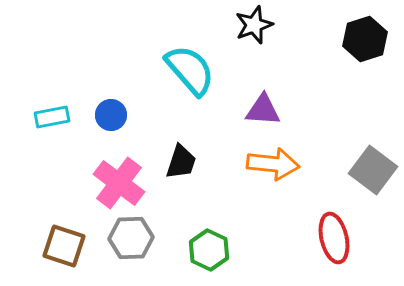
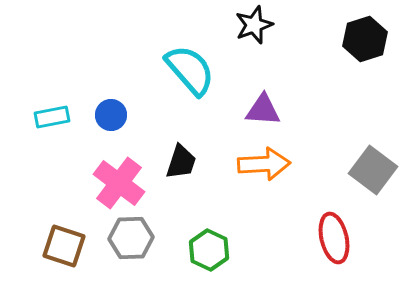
orange arrow: moved 9 px left; rotated 9 degrees counterclockwise
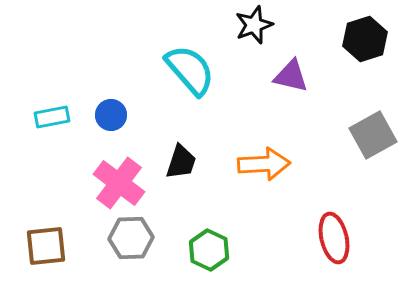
purple triangle: moved 28 px right, 34 px up; rotated 9 degrees clockwise
gray square: moved 35 px up; rotated 24 degrees clockwise
brown square: moved 18 px left; rotated 24 degrees counterclockwise
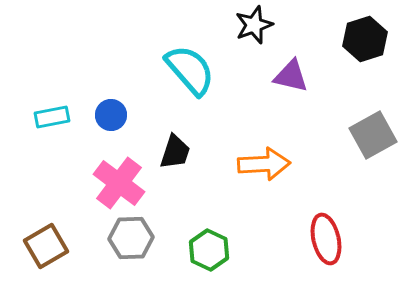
black trapezoid: moved 6 px left, 10 px up
red ellipse: moved 8 px left, 1 px down
brown square: rotated 24 degrees counterclockwise
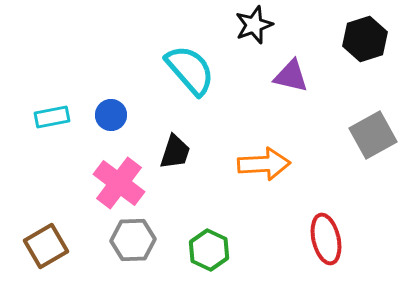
gray hexagon: moved 2 px right, 2 px down
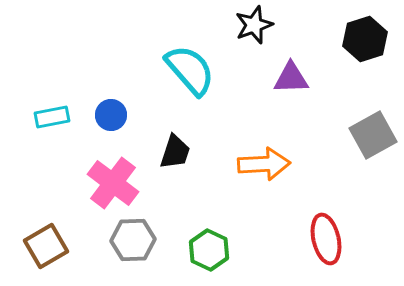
purple triangle: moved 2 px down; rotated 15 degrees counterclockwise
pink cross: moved 6 px left
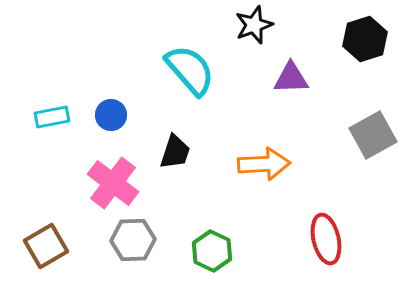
green hexagon: moved 3 px right, 1 px down
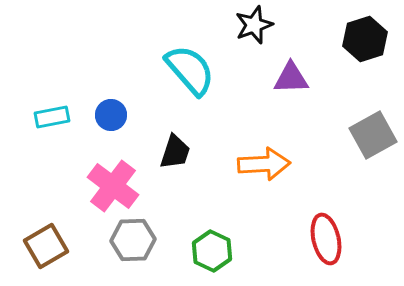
pink cross: moved 3 px down
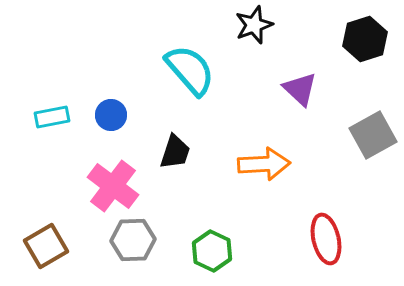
purple triangle: moved 9 px right, 11 px down; rotated 45 degrees clockwise
